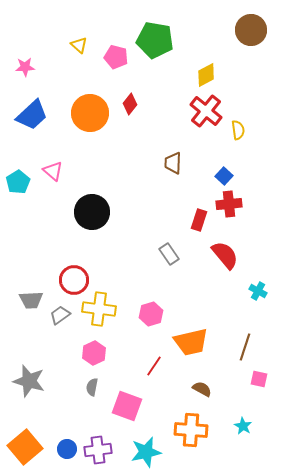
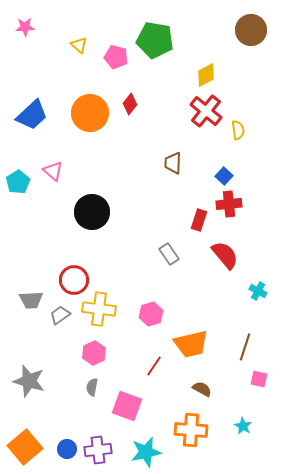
pink star at (25, 67): moved 40 px up
orange trapezoid at (191, 342): moved 2 px down
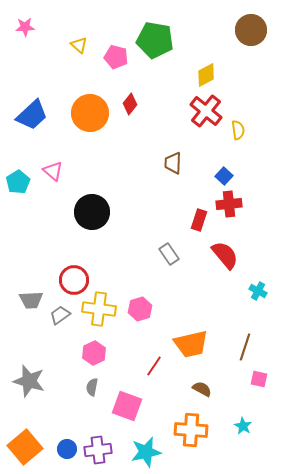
pink hexagon at (151, 314): moved 11 px left, 5 px up
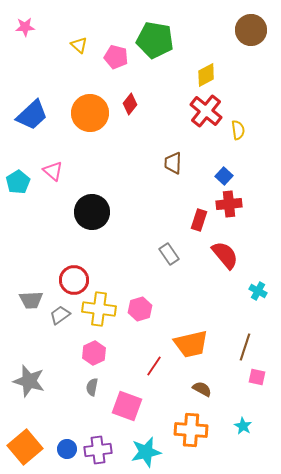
pink square at (259, 379): moved 2 px left, 2 px up
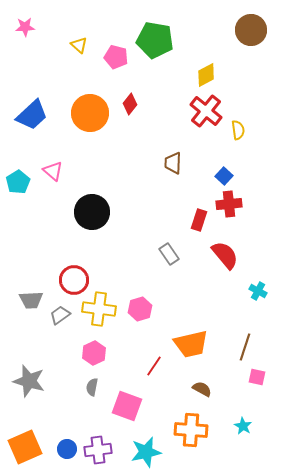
orange square at (25, 447): rotated 16 degrees clockwise
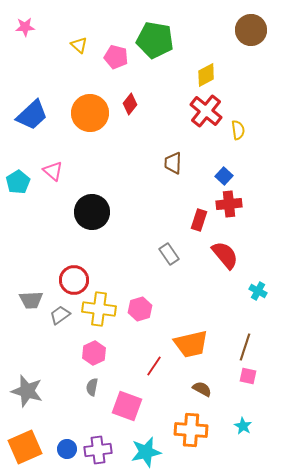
pink square at (257, 377): moved 9 px left, 1 px up
gray star at (29, 381): moved 2 px left, 10 px down
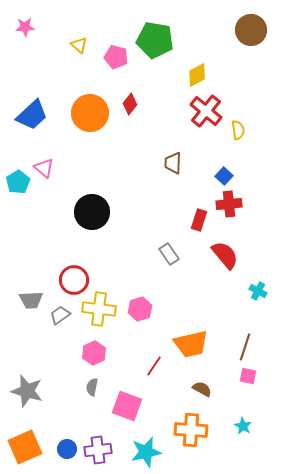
yellow diamond at (206, 75): moved 9 px left
pink triangle at (53, 171): moved 9 px left, 3 px up
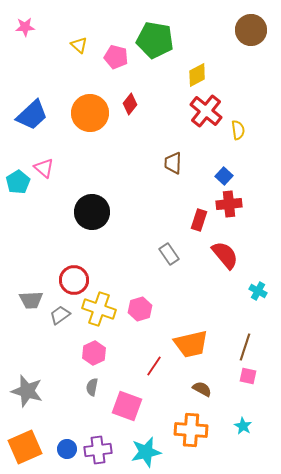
yellow cross at (99, 309): rotated 12 degrees clockwise
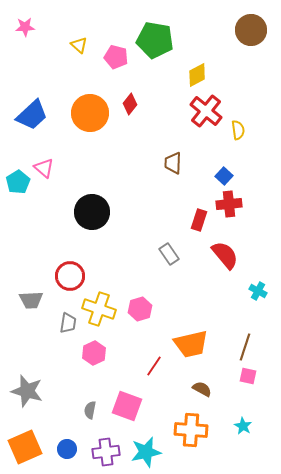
red circle at (74, 280): moved 4 px left, 4 px up
gray trapezoid at (60, 315): moved 8 px right, 8 px down; rotated 135 degrees clockwise
gray semicircle at (92, 387): moved 2 px left, 23 px down
purple cross at (98, 450): moved 8 px right, 2 px down
